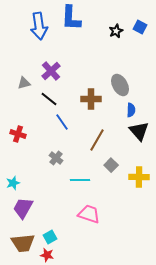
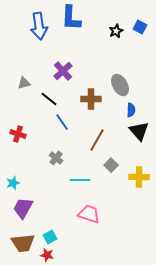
purple cross: moved 12 px right
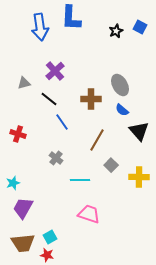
blue arrow: moved 1 px right, 1 px down
purple cross: moved 8 px left
blue semicircle: moved 9 px left; rotated 128 degrees clockwise
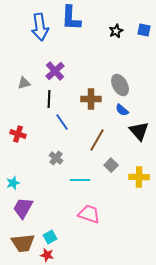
blue square: moved 4 px right, 3 px down; rotated 16 degrees counterclockwise
black line: rotated 54 degrees clockwise
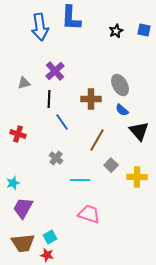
yellow cross: moved 2 px left
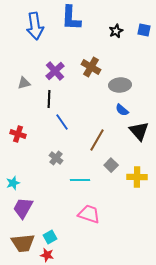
blue arrow: moved 5 px left, 1 px up
gray ellipse: rotated 65 degrees counterclockwise
brown cross: moved 32 px up; rotated 30 degrees clockwise
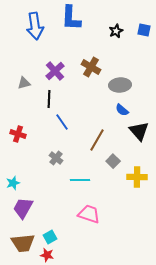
gray square: moved 2 px right, 4 px up
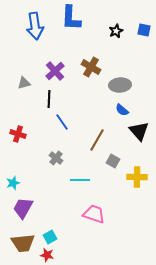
gray square: rotated 16 degrees counterclockwise
pink trapezoid: moved 5 px right
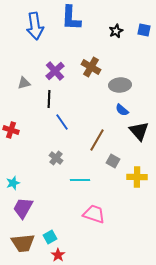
red cross: moved 7 px left, 4 px up
red star: moved 11 px right; rotated 24 degrees clockwise
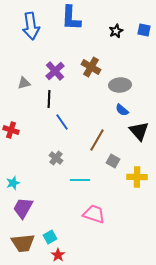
blue arrow: moved 4 px left
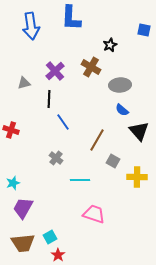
black star: moved 6 px left, 14 px down
blue line: moved 1 px right
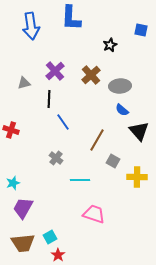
blue square: moved 3 px left
brown cross: moved 8 px down; rotated 18 degrees clockwise
gray ellipse: moved 1 px down
